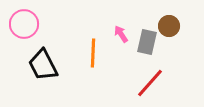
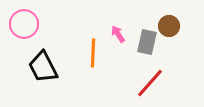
pink arrow: moved 3 px left
black trapezoid: moved 2 px down
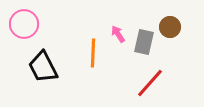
brown circle: moved 1 px right, 1 px down
gray rectangle: moved 3 px left
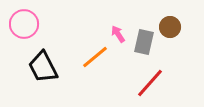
orange line: moved 2 px right, 4 px down; rotated 48 degrees clockwise
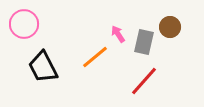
red line: moved 6 px left, 2 px up
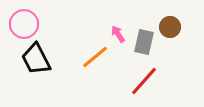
black trapezoid: moved 7 px left, 8 px up
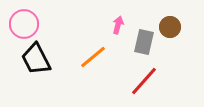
pink arrow: moved 9 px up; rotated 48 degrees clockwise
orange line: moved 2 px left
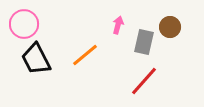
orange line: moved 8 px left, 2 px up
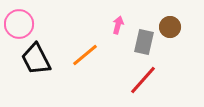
pink circle: moved 5 px left
red line: moved 1 px left, 1 px up
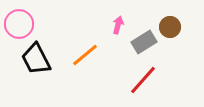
gray rectangle: rotated 45 degrees clockwise
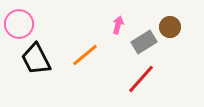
red line: moved 2 px left, 1 px up
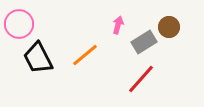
brown circle: moved 1 px left
black trapezoid: moved 2 px right, 1 px up
